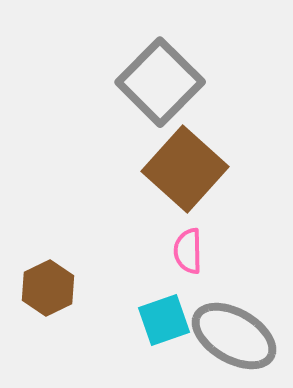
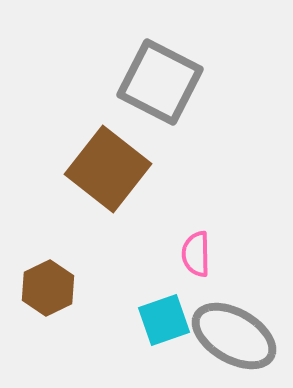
gray square: rotated 18 degrees counterclockwise
brown square: moved 77 px left; rotated 4 degrees counterclockwise
pink semicircle: moved 8 px right, 3 px down
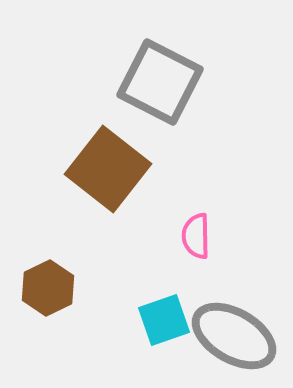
pink semicircle: moved 18 px up
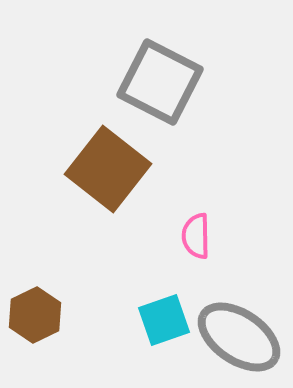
brown hexagon: moved 13 px left, 27 px down
gray ellipse: moved 5 px right, 1 px down; rotated 4 degrees clockwise
